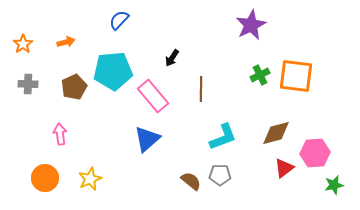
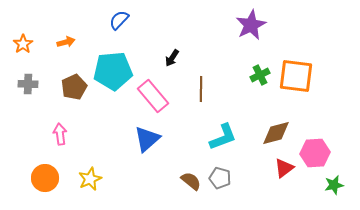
gray pentagon: moved 3 px down; rotated 15 degrees clockwise
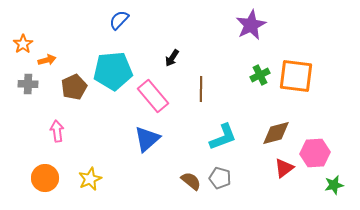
orange arrow: moved 19 px left, 18 px down
pink arrow: moved 3 px left, 3 px up
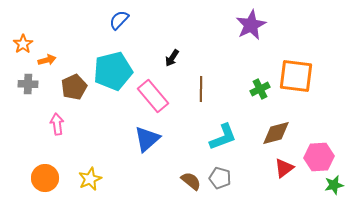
cyan pentagon: rotated 9 degrees counterclockwise
green cross: moved 14 px down
pink arrow: moved 7 px up
pink hexagon: moved 4 px right, 4 px down
